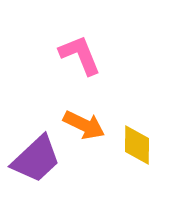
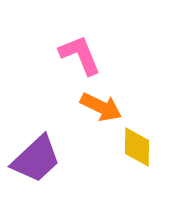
orange arrow: moved 17 px right, 18 px up
yellow diamond: moved 2 px down
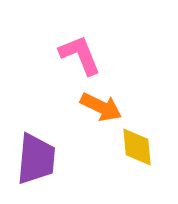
yellow diamond: rotated 6 degrees counterclockwise
purple trapezoid: rotated 42 degrees counterclockwise
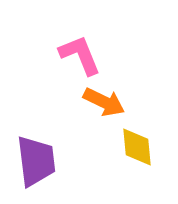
orange arrow: moved 3 px right, 5 px up
purple trapezoid: moved 2 px down; rotated 12 degrees counterclockwise
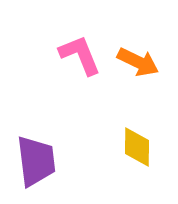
orange arrow: moved 34 px right, 40 px up
yellow diamond: rotated 6 degrees clockwise
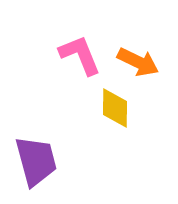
yellow diamond: moved 22 px left, 39 px up
purple trapezoid: rotated 8 degrees counterclockwise
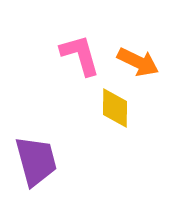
pink L-shape: rotated 6 degrees clockwise
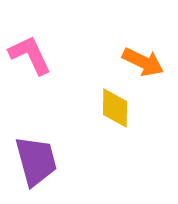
pink L-shape: moved 50 px left; rotated 9 degrees counterclockwise
orange arrow: moved 5 px right
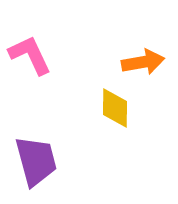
orange arrow: rotated 36 degrees counterclockwise
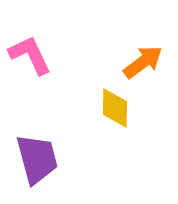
orange arrow: rotated 27 degrees counterclockwise
purple trapezoid: moved 1 px right, 2 px up
